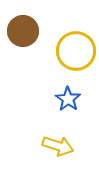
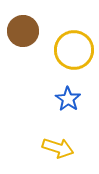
yellow circle: moved 2 px left, 1 px up
yellow arrow: moved 2 px down
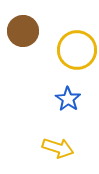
yellow circle: moved 3 px right
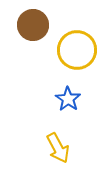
brown circle: moved 10 px right, 6 px up
yellow arrow: rotated 44 degrees clockwise
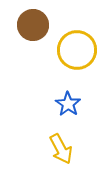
blue star: moved 5 px down
yellow arrow: moved 3 px right, 1 px down
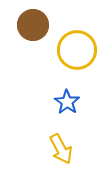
blue star: moved 1 px left, 2 px up
